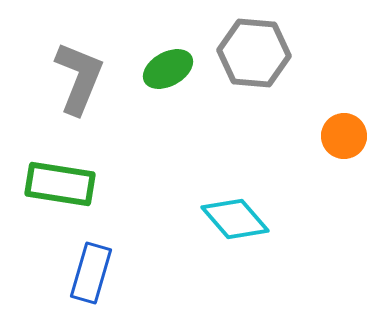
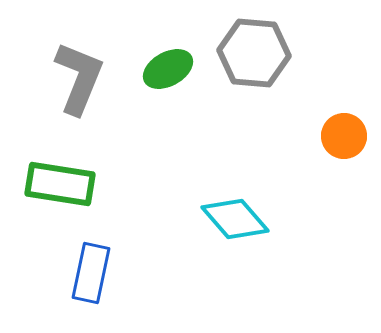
blue rectangle: rotated 4 degrees counterclockwise
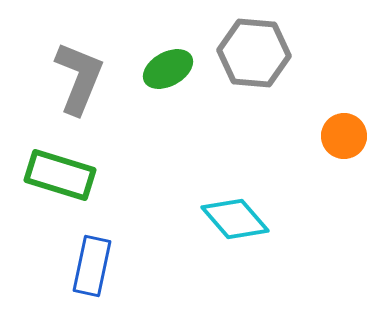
green rectangle: moved 9 px up; rotated 8 degrees clockwise
blue rectangle: moved 1 px right, 7 px up
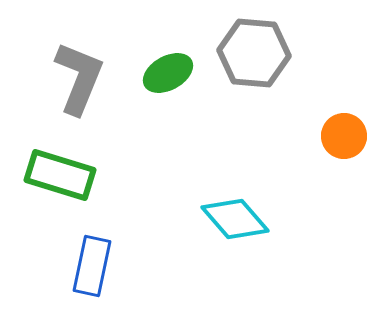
green ellipse: moved 4 px down
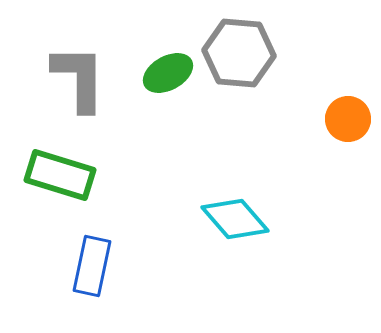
gray hexagon: moved 15 px left
gray L-shape: rotated 22 degrees counterclockwise
orange circle: moved 4 px right, 17 px up
